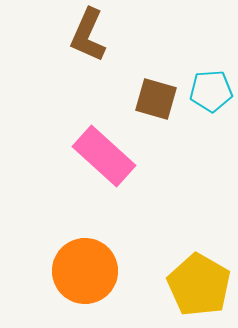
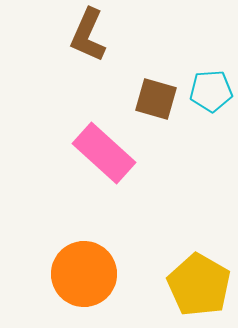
pink rectangle: moved 3 px up
orange circle: moved 1 px left, 3 px down
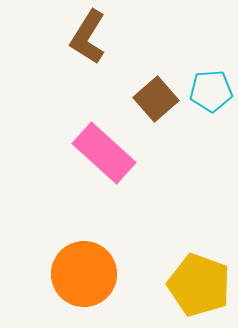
brown L-shape: moved 2 px down; rotated 8 degrees clockwise
brown square: rotated 33 degrees clockwise
yellow pentagon: rotated 10 degrees counterclockwise
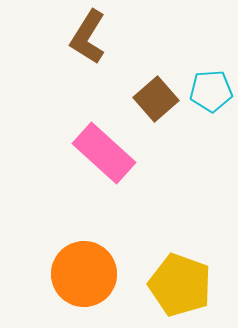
yellow pentagon: moved 19 px left
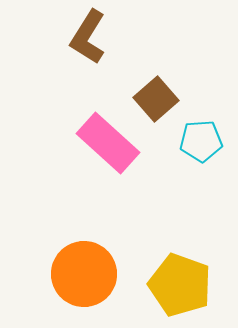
cyan pentagon: moved 10 px left, 50 px down
pink rectangle: moved 4 px right, 10 px up
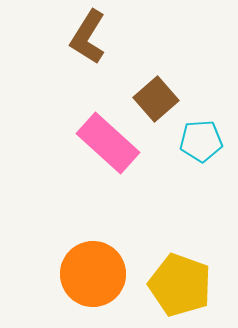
orange circle: moved 9 px right
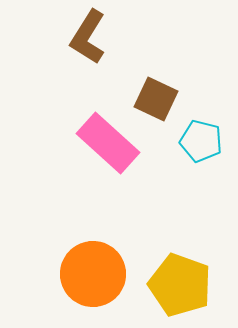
brown square: rotated 24 degrees counterclockwise
cyan pentagon: rotated 18 degrees clockwise
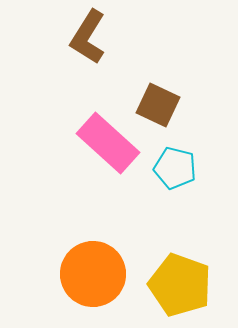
brown square: moved 2 px right, 6 px down
cyan pentagon: moved 26 px left, 27 px down
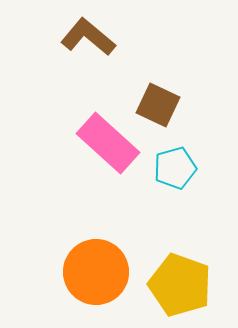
brown L-shape: rotated 98 degrees clockwise
cyan pentagon: rotated 30 degrees counterclockwise
orange circle: moved 3 px right, 2 px up
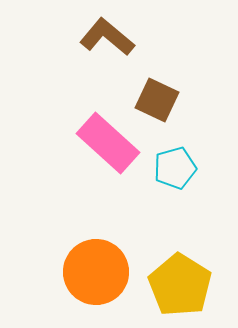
brown L-shape: moved 19 px right
brown square: moved 1 px left, 5 px up
yellow pentagon: rotated 12 degrees clockwise
